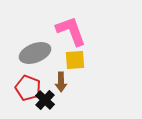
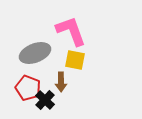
yellow square: rotated 15 degrees clockwise
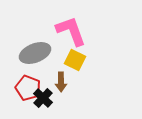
yellow square: rotated 15 degrees clockwise
black cross: moved 2 px left, 2 px up
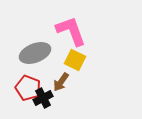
brown arrow: rotated 36 degrees clockwise
black cross: rotated 18 degrees clockwise
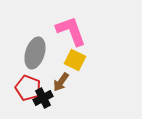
gray ellipse: rotated 52 degrees counterclockwise
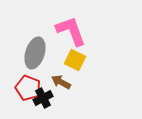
brown arrow: rotated 84 degrees clockwise
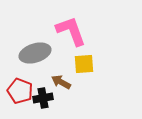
gray ellipse: rotated 56 degrees clockwise
yellow square: moved 9 px right, 4 px down; rotated 30 degrees counterclockwise
red pentagon: moved 8 px left, 3 px down
black cross: rotated 18 degrees clockwise
